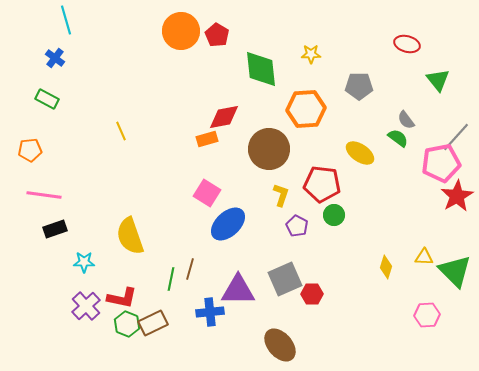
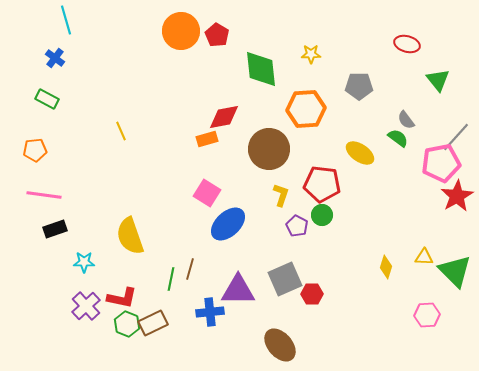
orange pentagon at (30, 150): moved 5 px right
green circle at (334, 215): moved 12 px left
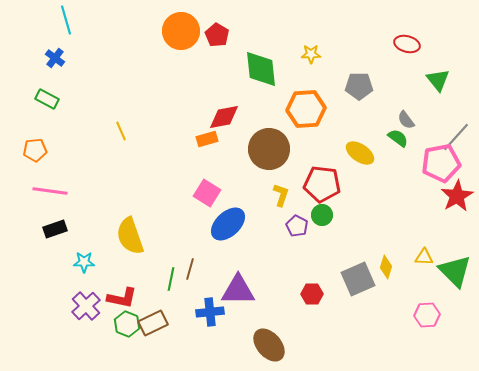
pink line at (44, 195): moved 6 px right, 4 px up
gray square at (285, 279): moved 73 px right
brown ellipse at (280, 345): moved 11 px left
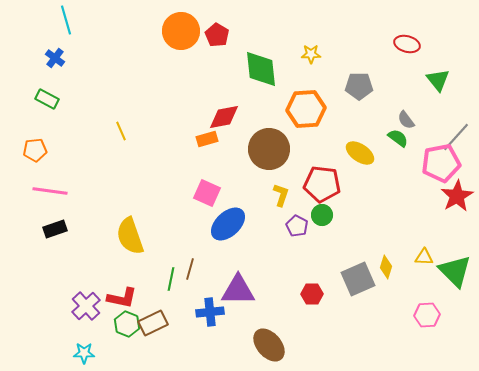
pink square at (207, 193): rotated 8 degrees counterclockwise
cyan star at (84, 262): moved 91 px down
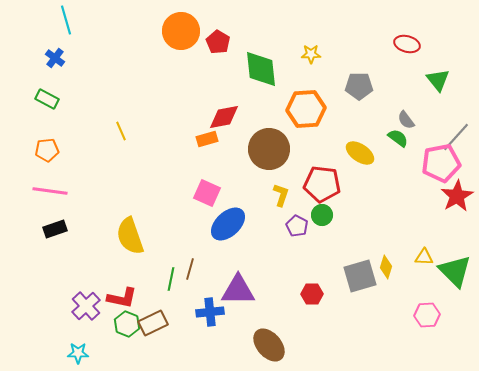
red pentagon at (217, 35): moved 1 px right, 7 px down
orange pentagon at (35, 150): moved 12 px right
gray square at (358, 279): moved 2 px right, 3 px up; rotated 8 degrees clockwise
cyan star at (84, 353): moved 6 px left
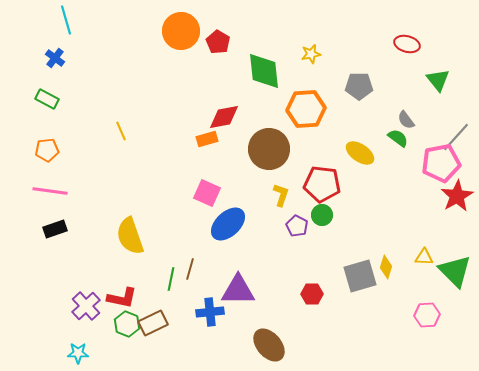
yellow star at (311, 54): rotated 12 degrees counterclockwise
green diamond at (261, 69): moved 3 px right, 2 px down
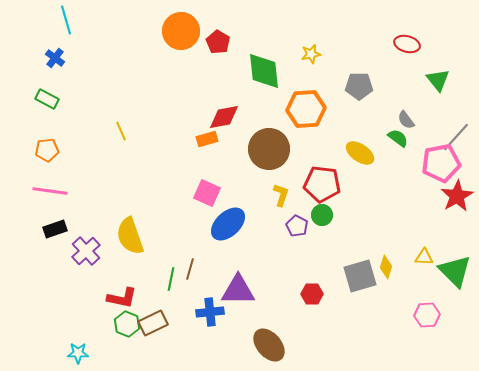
purple cross at (86, 306): moved 55 px up
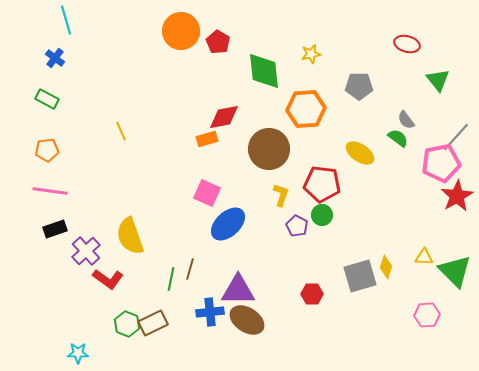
red L-shape at (122, 298): moved 14 px left, 19 px up; rotated 24 degrees clockwise
brown ellipse at (269, 345): moved 22 px left, 25 px up; rotated 16 degrees counterclockwise
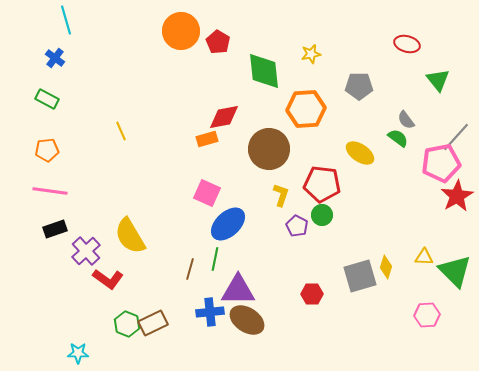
yellow semicircle at (130, 236): rotated 12 degrees counterclockwise
green line at (171, 279): moved 44 px right, 20 px up
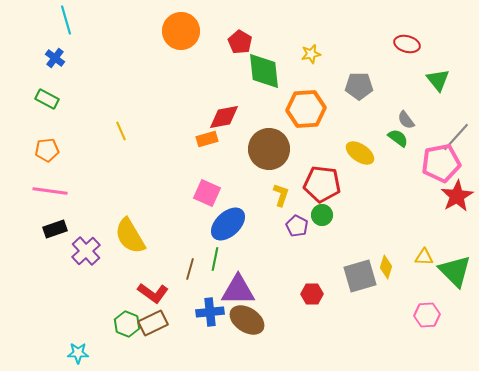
red pentagon at (218, 42): moved 22 px right
red L-shape at (108, 279): moved 45 px right, 14 px down
